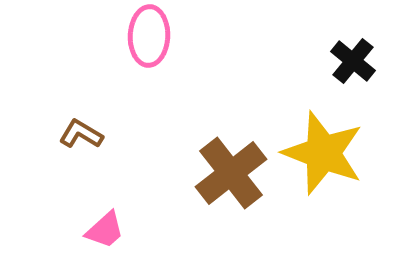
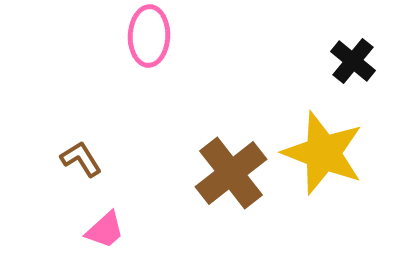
brown L-shape: moved 25 px down; rotated 27 degrees clockwise
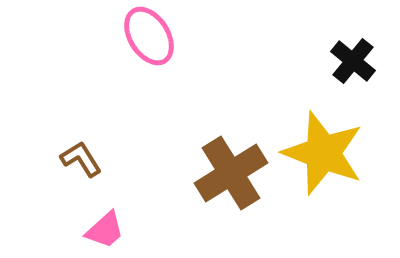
pink ellipse: rotated 34 degrees counterclockwise
brown cross: rotated 6 degrees clockwise
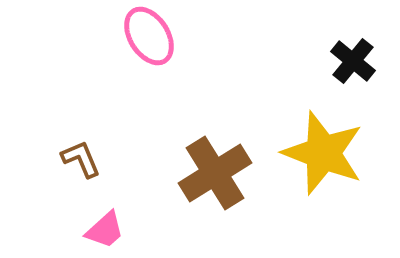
brown L-shape: rotated 9 degrees clockwise
brown cross: moved 16 px left
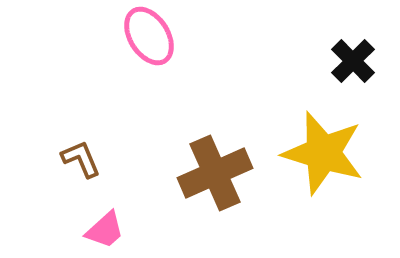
black cross: rotated 6 degrees clockwise
yellow star: rotated 4 degrees counterclockwise
brown cross: rotated 8 degrees clockwise
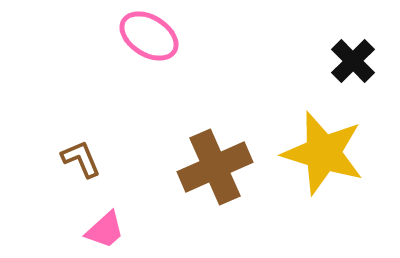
pink ellipse: rotated 26 degrees counterclockwise
brown cross: moved 6 px up
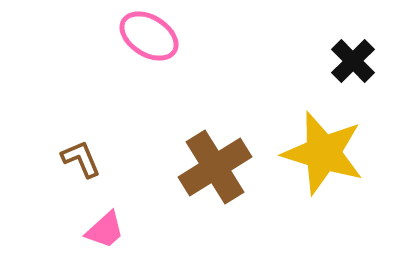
brown cross: rotated 8 degrees counterclockwise
